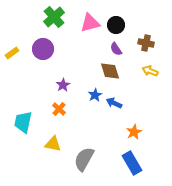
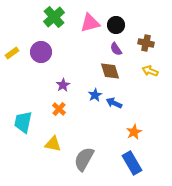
purple circle: moved 2 px left, 3 px down
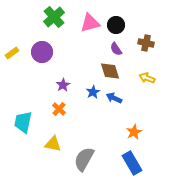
purple circle: moved 1 px right
yellow arrow: moved 3 px left, 7 px down
blue star: moved 2 px left, 3 px up
blue arrow: moved 5 px up
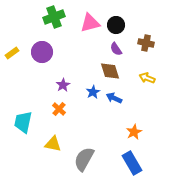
green cross: rotated 20 degrees clockwise
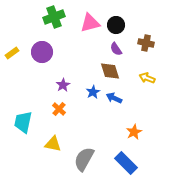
blue rectangle: moved 6 px left; rotated 15 degrees counterclockwise
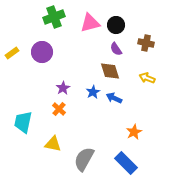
purple star: moved 3 px down
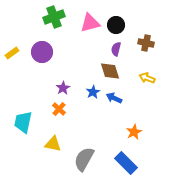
purple semicircle: rotated 48 degrees clockwise
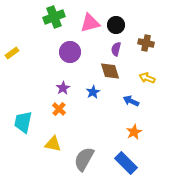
purple circle: moved 28 px right
blue arrow: moved 17 px right, 3 px down
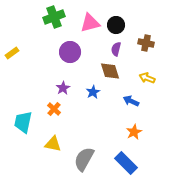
orange cross: moved 5 px left
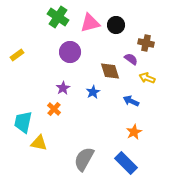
green cross: moved 4 px right; rotated 35 degrees counterclockwise
purple semicircle: moved 15 px right, 10 px down; rotated 112 degrees clockwise
yellow rectangle: moved 5 px right, 2 px down
yellow triangle: moved 14 px left, 1 px up
